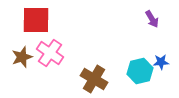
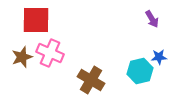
pink cross: rotated 12 degrees counterclockwise
blue star: moved 2 px left, 5 px up
brown cross: moved 3 px left, 1 px down
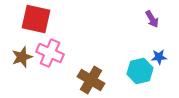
red square: moved 1 px up; rotated 12 degrees clockwise
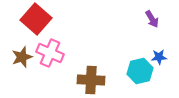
red square: rotated 28 degrees clockwise
brown cross: rotated 28 degrees counterclockwise
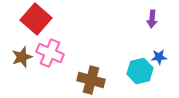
purple arrow: rotated 36 degrees clockwise
brown cross: rotated 12 degrees clockwise
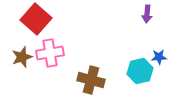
purple arrow: moved 5 px left, 5 px up
pink cross: rotated 32 degrees counterclockwise
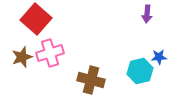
pink cross: rotated 8 degrees counterclockwise
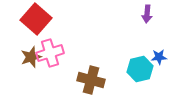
brown star: moved 9 px right
cyan hexagon: moved 2 px up
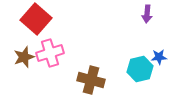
brown star: moved 7 px left
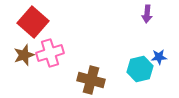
red square: moved 3 px left, 3 px down
brown star: moved 2 px up
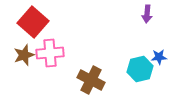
pink cross: rotated 12 degrees clockwise
brown cross: rotated 12 degrees clockwise
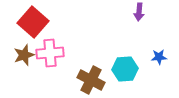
purple arrow: moved 8 px left, 2 px up
cyan hexagon: moved 15 px left; rotated 10 degrees clockwise
